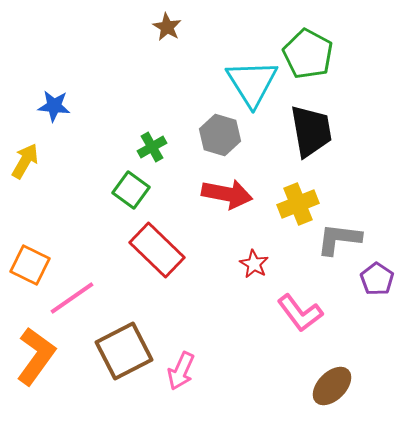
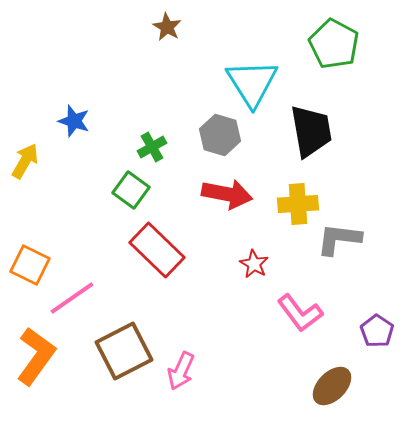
green pentagon: moved 26 px right, 10 px up
blue star: moved 20 px right, 15 px down; rotated 12 degrees clockwise
yellow cross: rotated 18 degrees clockwise
purple pentagon: moved 52 px down
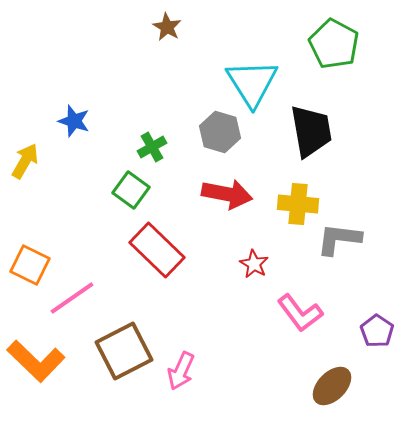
gray hexagon: moved 3 px up
yellow cross: rotated 9 degrees clockwise
orange L-shape: moved 5 px down; rotated 98 degrees clockwise
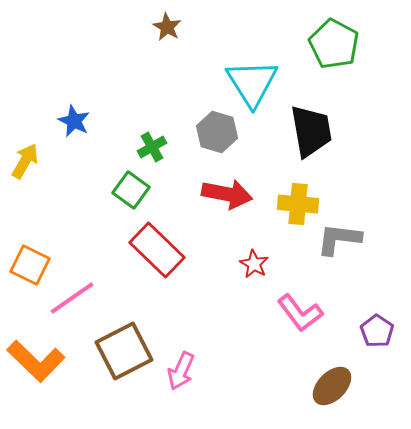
blue star: rotated 8 degrees clockwise
gray hexagon: moved 3 px left
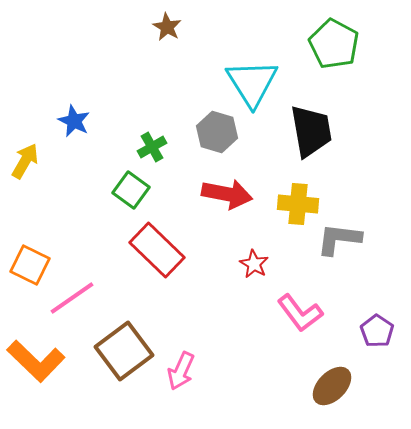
brown square: rotated 10 degrees counterclockwise
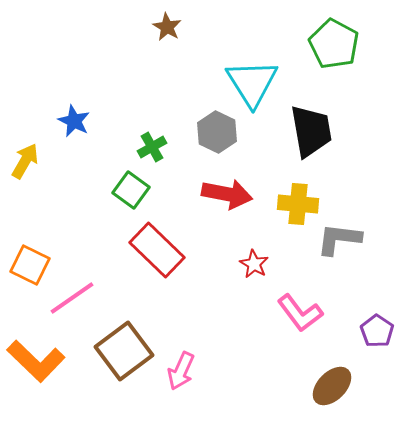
gray hexagon: rotated 9 degrees clockwise
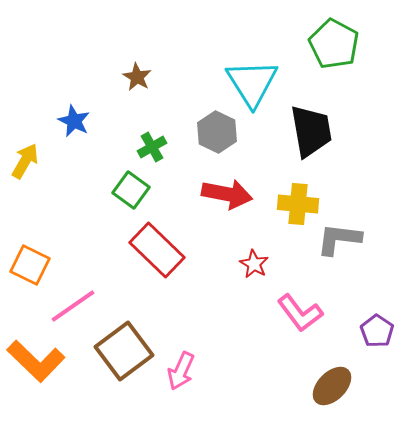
brown star: moved 30 px left, 50 px down
pink line: moved 1 px right, 8 px down
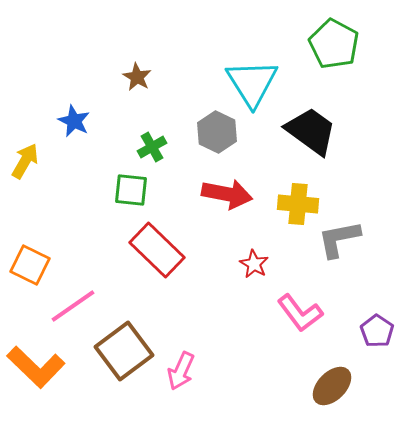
black trapezoid: rotated 44 degrees counterclockwise
green square: rotated 30 degrees counterclockwise
gray L-shape: rotated 18 degrees counterclockwise
orange L-shape: moved 6 px down
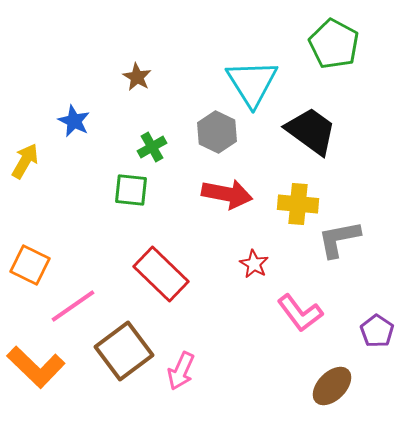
red rectangle: moved 4 px right, 24 px down
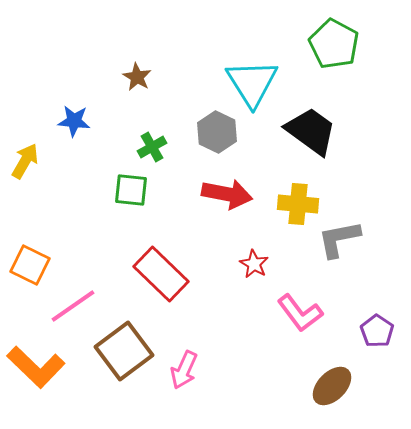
blue star: rotated 20 degrees counterclockwise
pink arrow: moved 3 px right, 1 px up
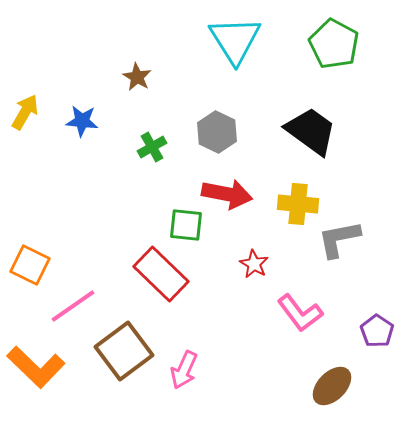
cyan triangle: moved 17 px left, 43 px up
blue star: moved 8 px right
yellow arrow: moved 49 px up
green square: moved 55 px right, 35 px down
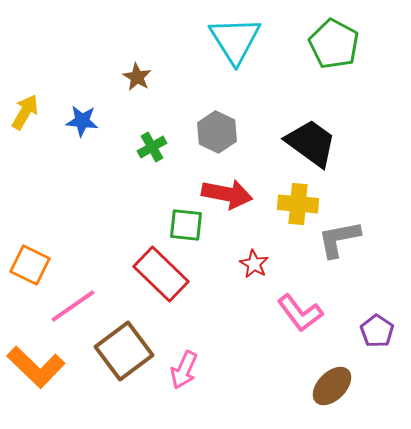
black trapezoid: moved 12 px down
